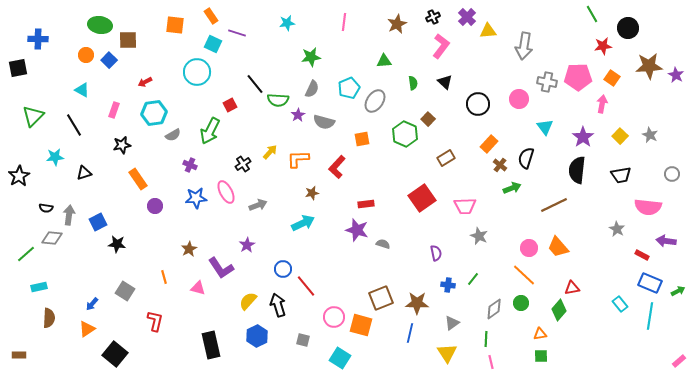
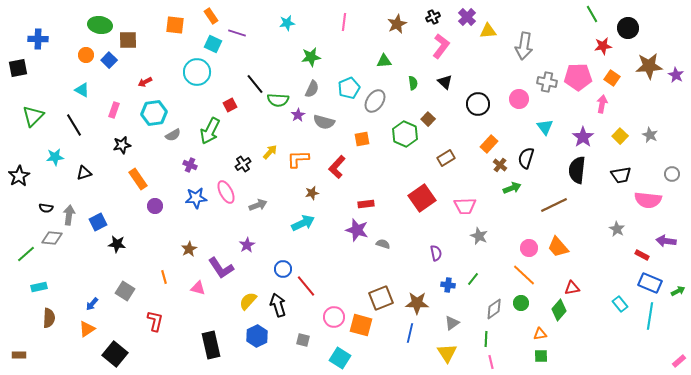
pink semicircle at (648, 207): moved 7 px up
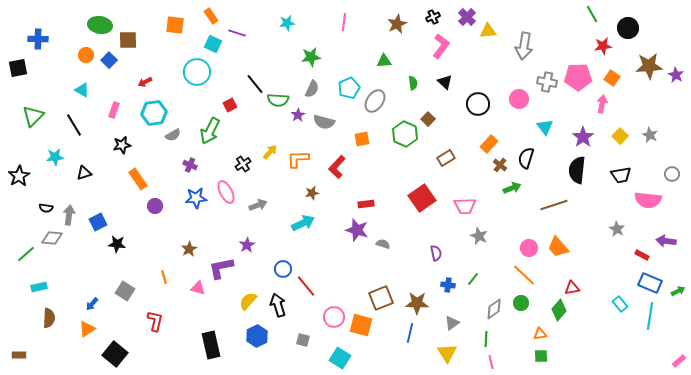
brown line at (554, 205): rotated 8 degrees clockwise
purple L-shape at (221, 268): rotated 112 degrees clockwise
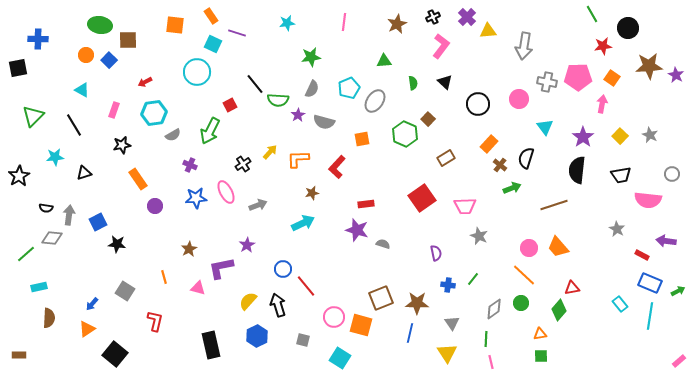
gray triangle at (452, 323): rotated 28 degrees counterclockwise
